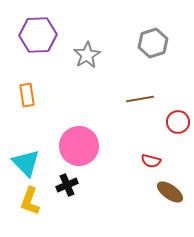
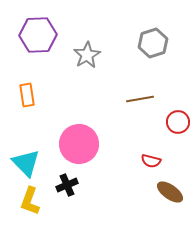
pink circle: moved 2 px up
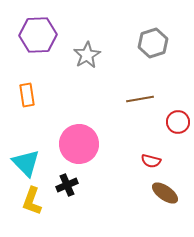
brown ellipse: moved 5 px left, 1 px down
yellow L-shape: moved 2 px right
